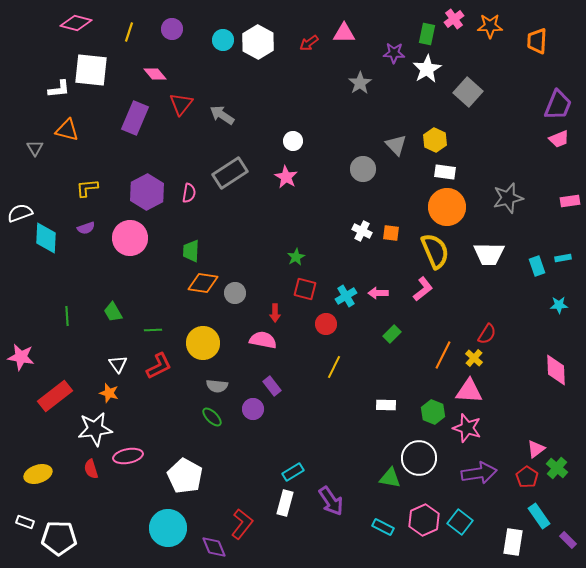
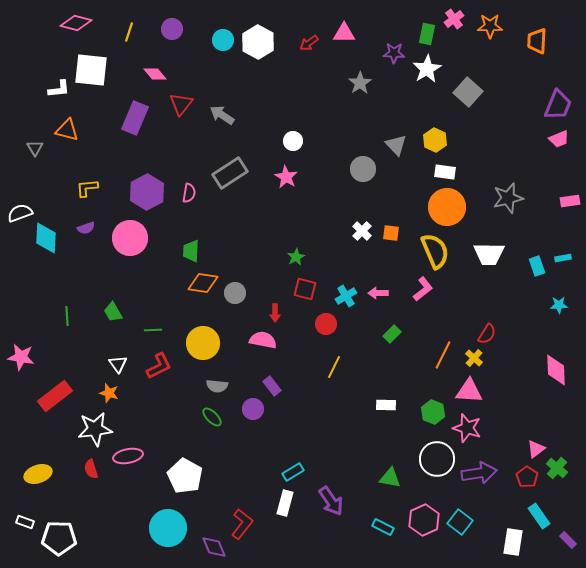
white cross at (362, 231): rotated 18 degrees clockwise
white circle at (419, 458): moved 18 px right, 1 px down
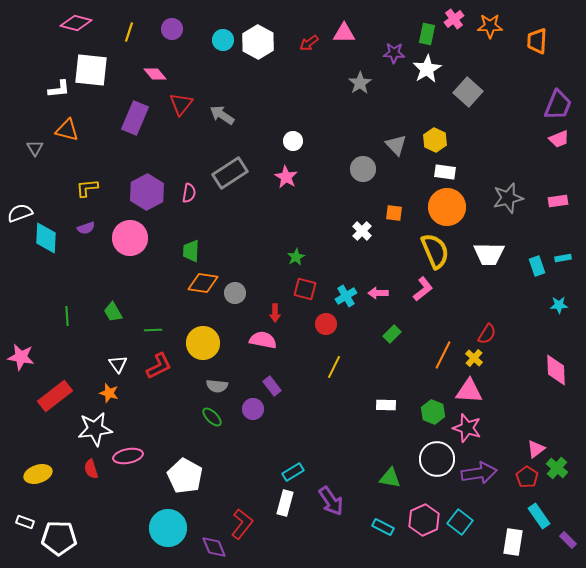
pink rectangle at (570, 201): moved 12 px left
orange square at (391, 233): moved 3 px right, 20 px up
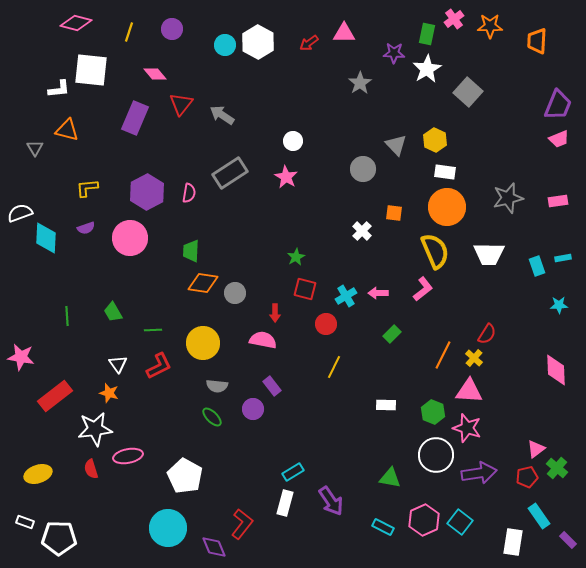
cyan circle at (223, 40): moved 2 px right, 5 px down
white circle at (437, 459): moved 1 px left, 4 px up
red pentagon at (527, 477): rotated 25 degrees clockwise
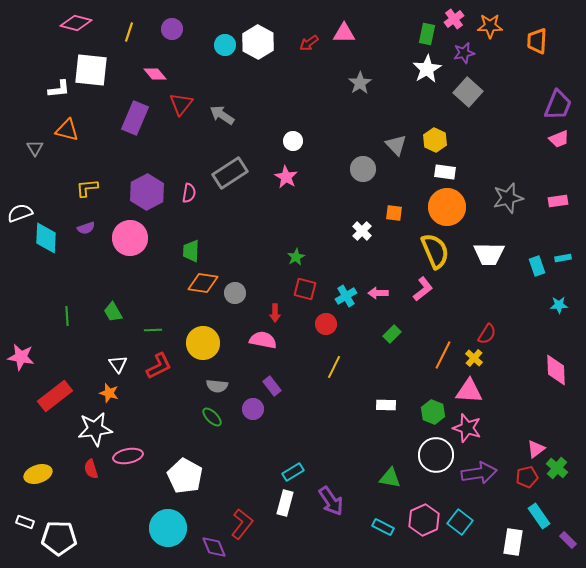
purple star at (394, 53): moved 70 px right; rotated 15 degrees counterclockwise
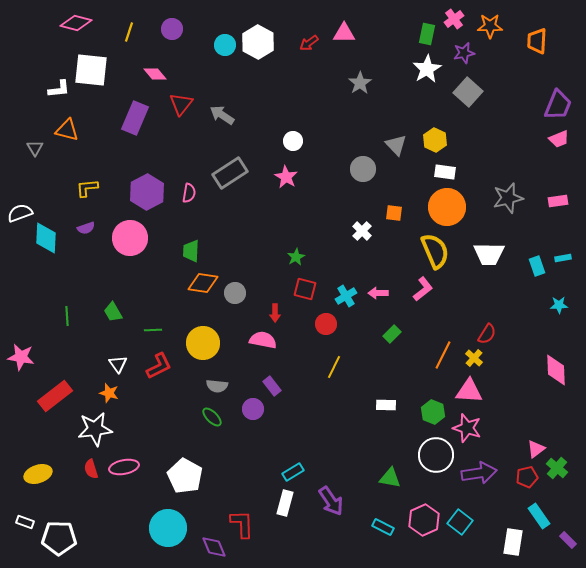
pink ellipse at (128, 456): moved 4 px left, 11 px down
red L-shape at (242, 524): rotated 40 degrees counterclockwise
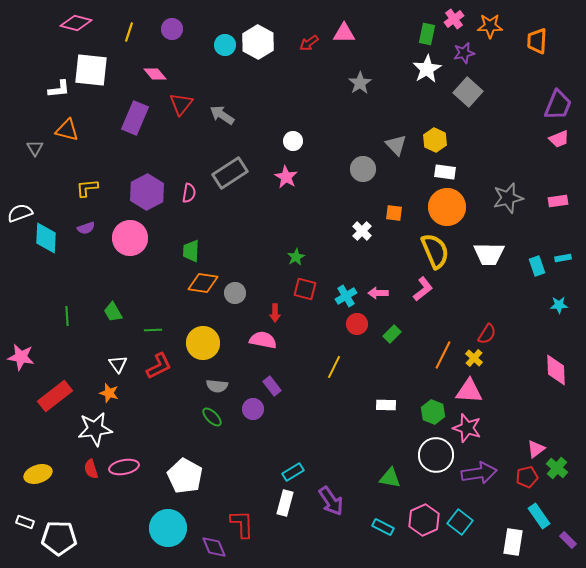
red circle at (326, 324): moved 31 px right
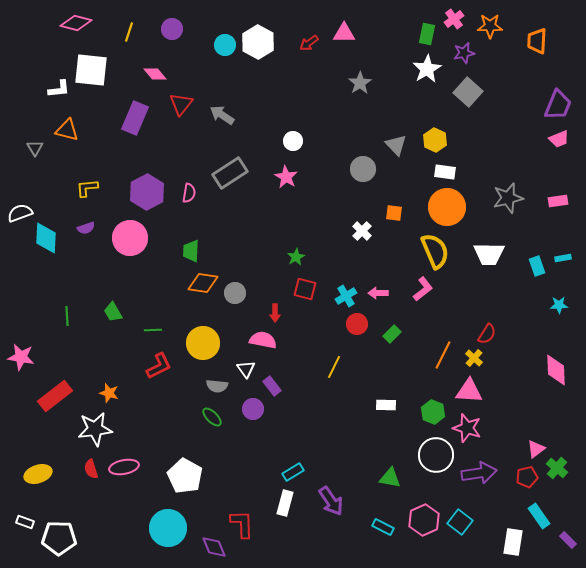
white triangle at (118, 364): moved 128 px right, 5 px down
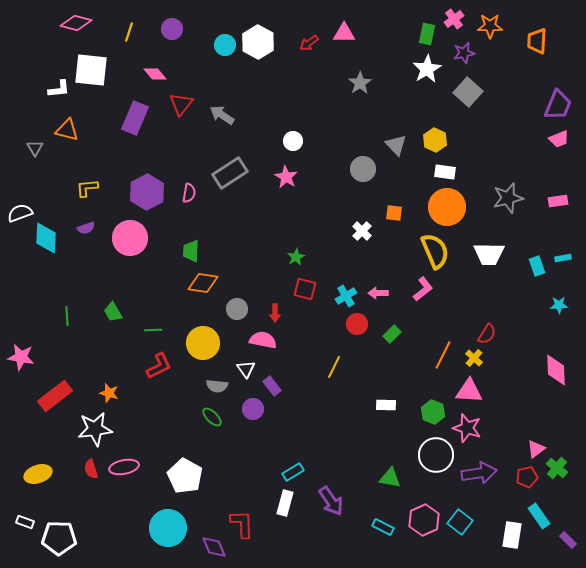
gray circle at (235, 293): moved 2 px right, 16 px down
white rectangle at (513, 542): moved 1 px left, 7 px up
